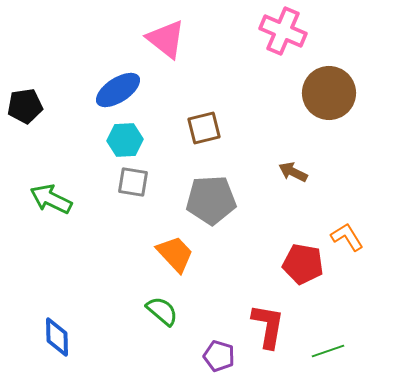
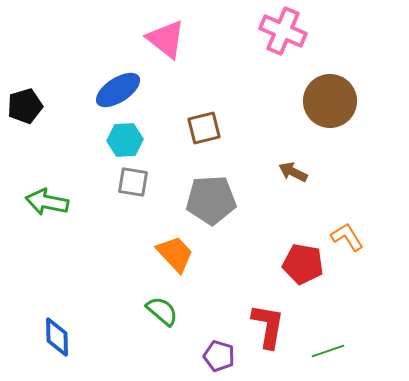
brown circle: moved 1 px right, 8 px down
black pentagon: rotated 8 degrees counterclockwise
green arrow: moved 4 px left, 3 px down; rotated 15 degrees counterclockwise
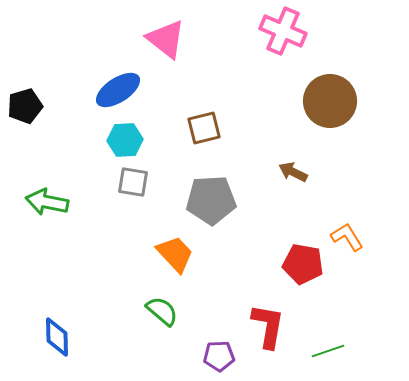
purple pentagon: rotated 20 degrees counterclockwise
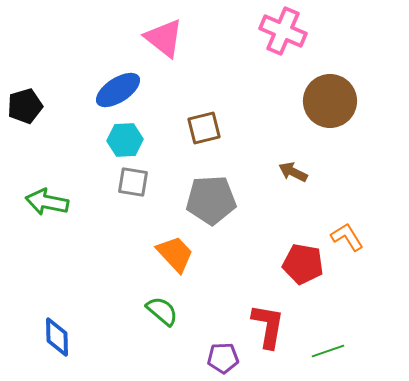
pink triangle: moved 2 px left, 1 px up
purple pentagon: moved 4 px right, 2 px down
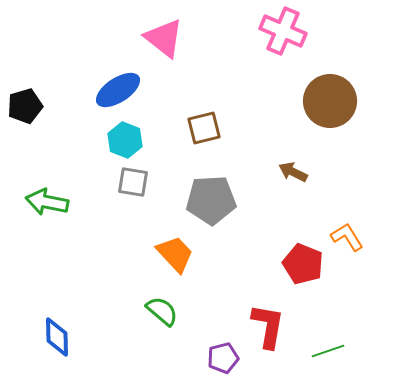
cyan hexagon: rotated 24 degrees clockwise
red pentagon: rotated 12 degrees clockwise
purple pentagon: rotated 12 degrees counterclockwise
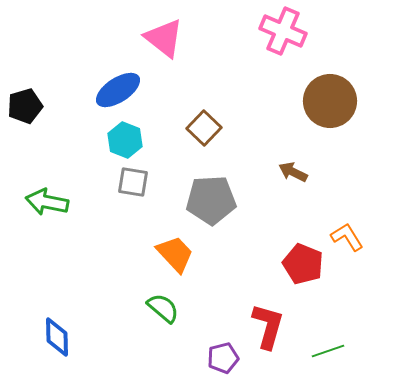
brown square: rotated 32 degrees counterclockwise
green semicircle: moved 1 px right, 3 px up
red L-shape: rotated 6 degrees clockwise
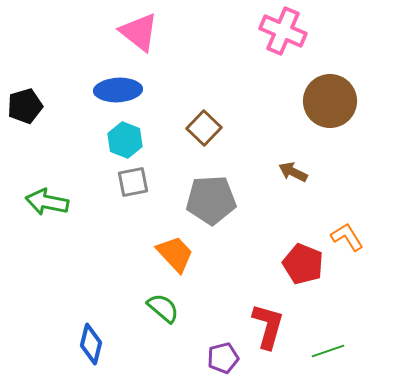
pink triangle: moved 25 px left, 6 px up
blue ellipse: rotated 30 degrees clockwise
gray square: rotated 20 degrees counterclockwise
blue diamond: moved 34 px right, 7 px down; rotated 15 degrees clockwise
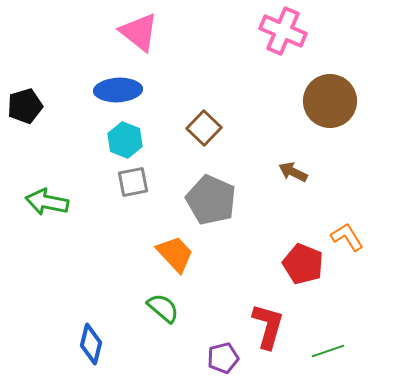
gray pentagon: rotated 27 degrees clockwise
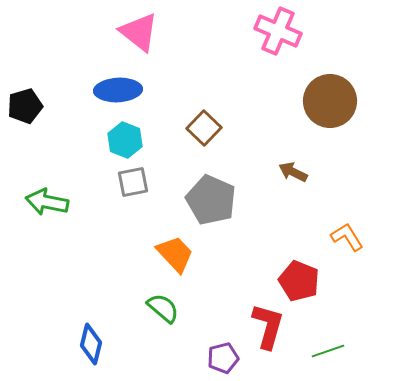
pink cross: moved 5 px left
red pentagon: moved 4 px left, 17 px down
